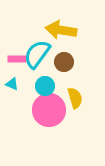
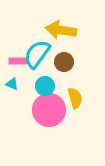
pink rectangle: moved 1 px right, 2 px down
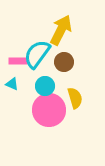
yellow arrow: rotated 108 degrees clockwise
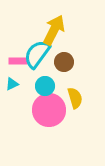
yellow arrow: moved 7 px left
cyan triangle: rotated 48 degrees counterclockwise
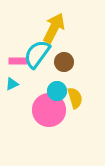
yellow arrow: moved 2 px up
cyan circle: moved 12 px right, 5 px down
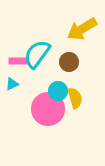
yellow arrow: moved 28 px right, 1 px down; rotated 148 degrees counterclockwise
brown circle: moved 5 px right
cyan circle: moved 1 px right
pink circle: moved 1 px left, 1 px up
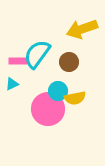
yellow arrow: rotated 12 degrees clockwise
yellow semicircle: rotated 95 degrees clockwise
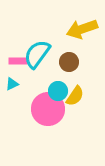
yellow semicircle: moved 2 px up; rotated 45 degrees counterclockwise
